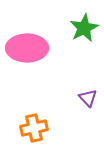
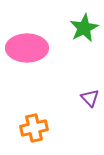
purple triangle: moved 2 px right
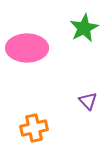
purple triangle: moved 2 px left, 3 px down
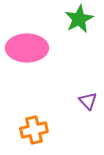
green star: moved 5 px left, 9 px up
orange cross: moved 2 px down
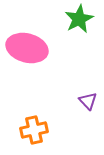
pink ellipse: rotated 15 degrees clockwise
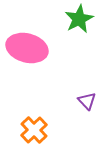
purple triangle: moved 1 px left
orange cross: rotated 32 degrees counterclockwise
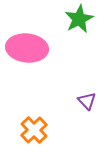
pink ellipse: rotated 9 degrees counterclockwise
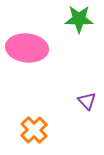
green star: rotated 28 degrees clockwise
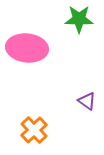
purple triangle: rotated 12 degrees counterclockwise
